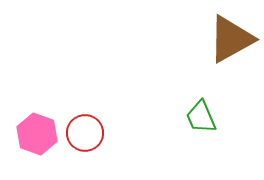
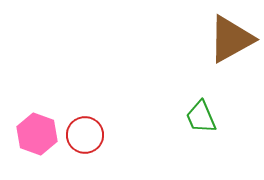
red circle: moved 2 px down
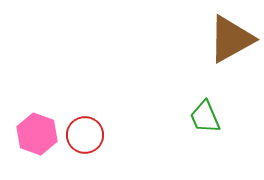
green trapezoid: moved 4 px right
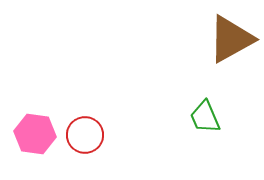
pink hexagon: moved 2 px left; rotated 12 degrees counterclockwise
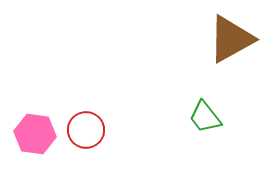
green trapezoid: rotated 15 degrees counterclockwise
red circle: moved 1 px right, 5 px up
